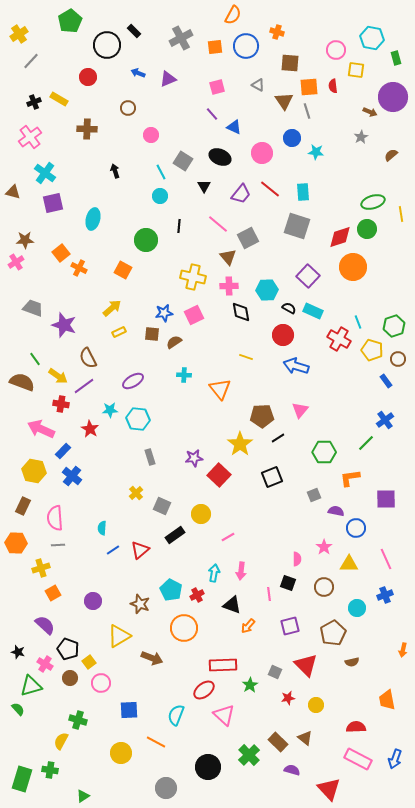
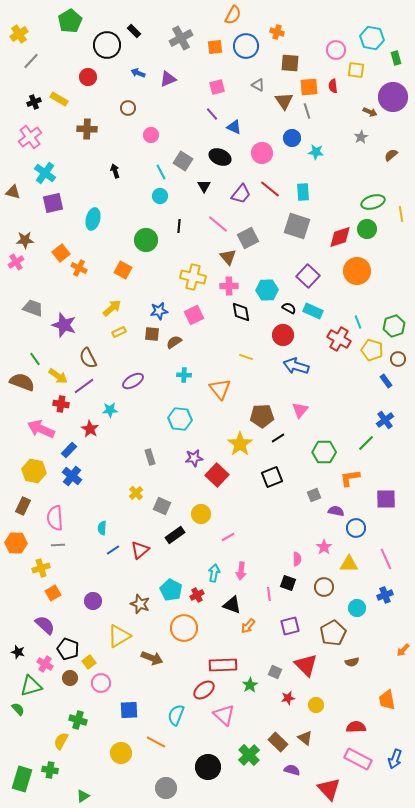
orange circle at (353, 267): moved 4 px right, 4 px down
blue star at (164, 313): moved 5 px left, 2 px up
cyan hexagon at (138, 419): moved 42 px right
blue rectangle at (63, 451): moved 6 px right, 1 px up
red square at (219, 475): moved 2 px left
orange arrow at (403, 650): rotated 32 degrees clockwise
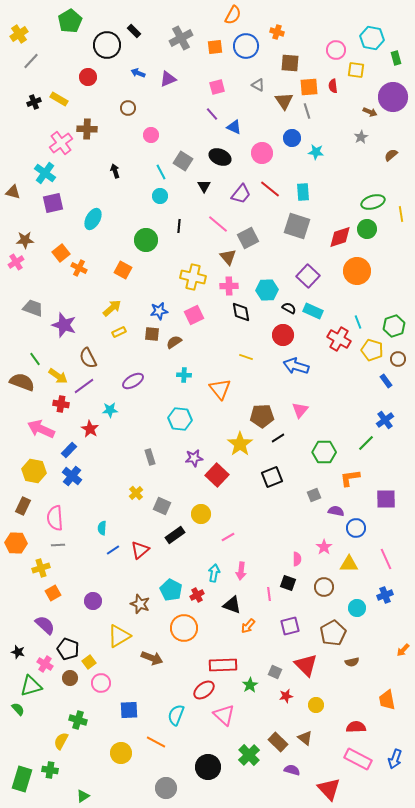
pink cross at (30, 137): moved 31 px right, 6 px down
cyan ellipse at (93, 219): rotated 15 degrees clockwise
red star at (288, 698): moved 2 px left, 2 px up
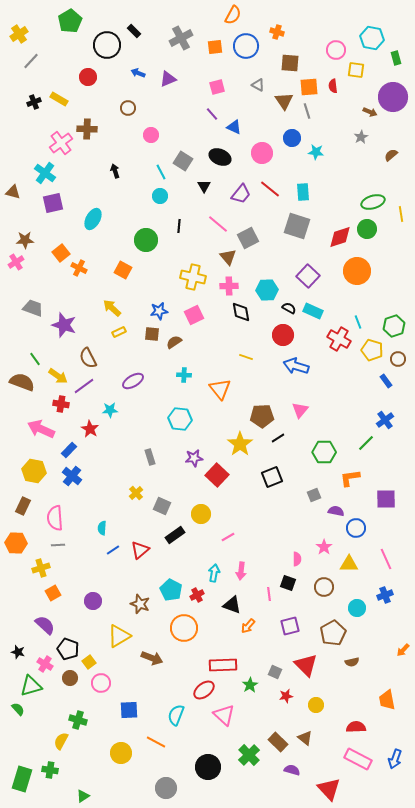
yellow arrow at (112, 308): rotated 96 degrees counterclockwise
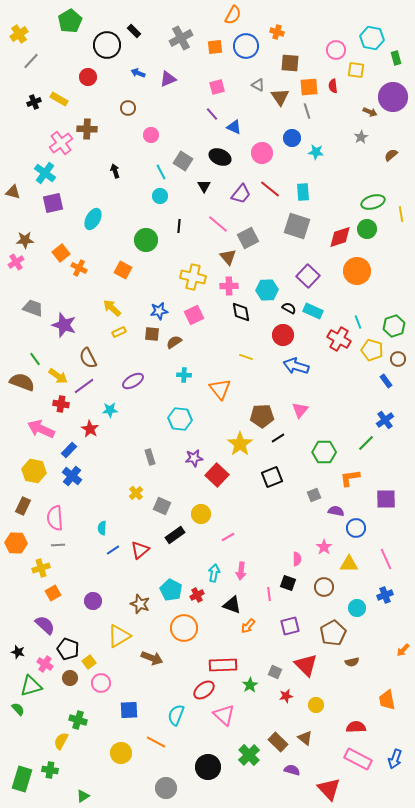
brown triangle at (284, 101): moved 4 px left, 4 px up
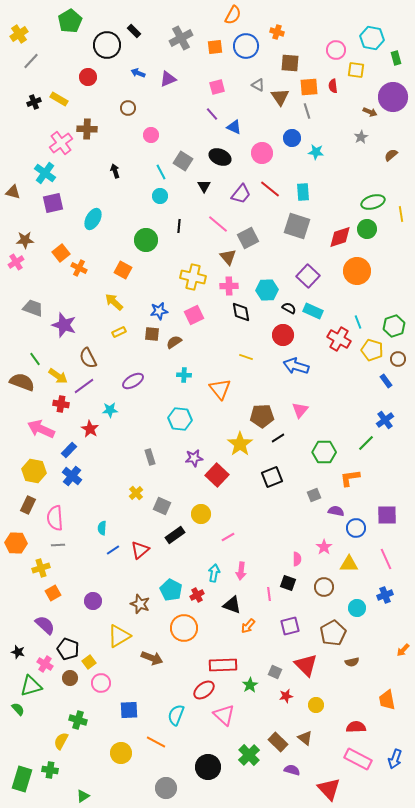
yellow arrow at (112, 308): moved 2 px right, 6 px up
purple square at (386, 499): moved 1 px right, 16 px down
brown rectangle at (23, 506): moved 5 px right, 1 px up
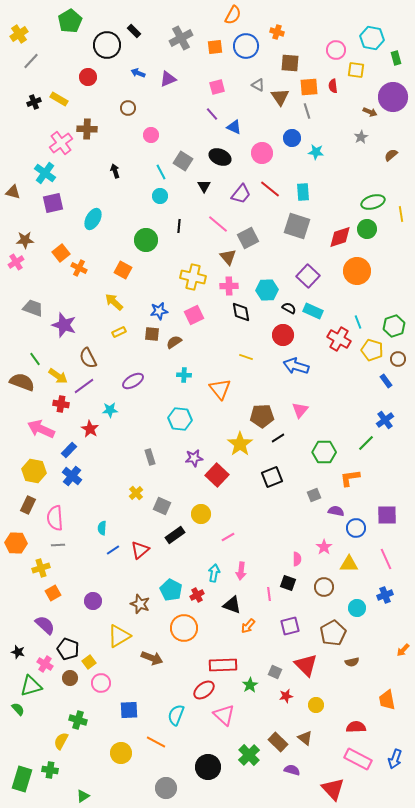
red triangle at (329, 789): moved 4 px right
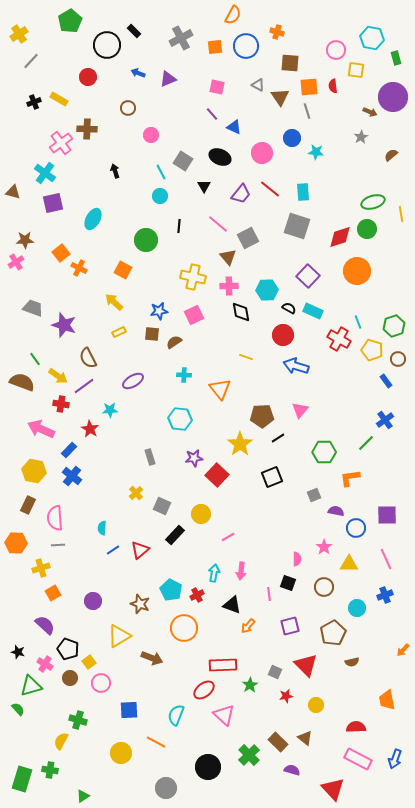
pink square at (217, 87): rotated 28 degrees clockwise
black rectangle at (175, 535): rotated 12 degrees counterclockwise
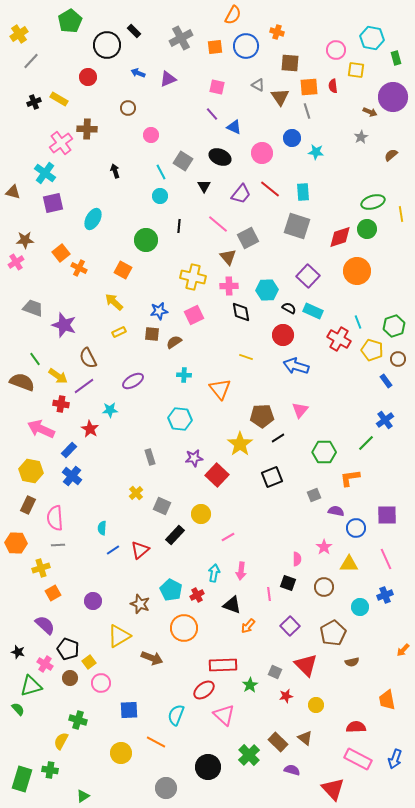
yellow hexagon at (34, 471): moved 3 px left
cyan circle at (357, 608): moved 3 px right, 1 px up
purple square at (290, 626): rotated 30 degrees counterclockwise
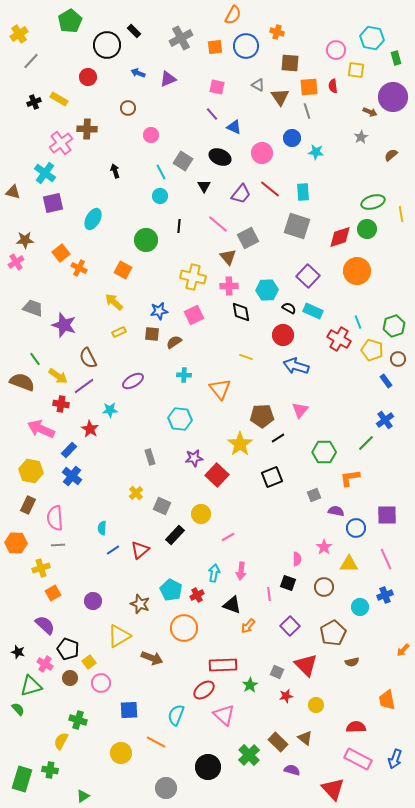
gray square at (275, 672): moved 2 px right
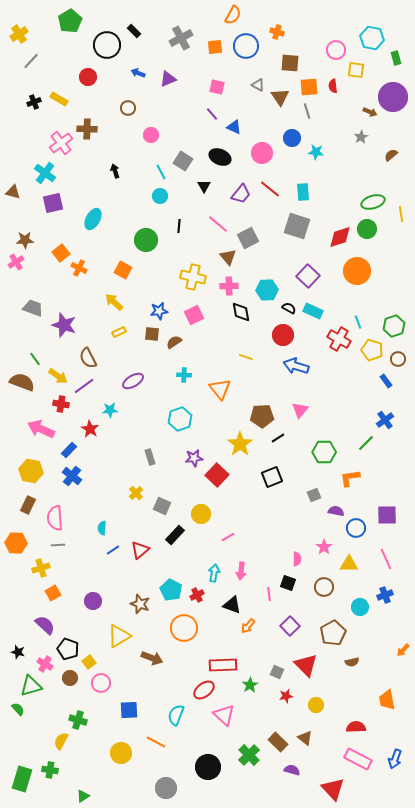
cyan hexagon at (180, 419): rotated 25 degrees counterclockwise
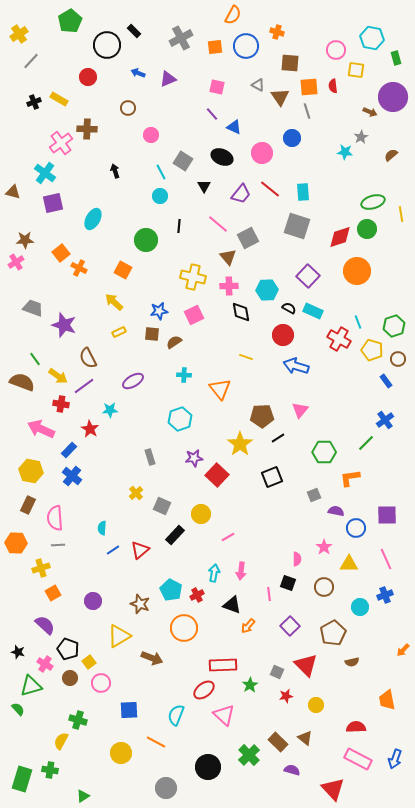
cyan star at (316, 152): moved 29 px right
black ellipse at (220, 157): moved 2 px right
